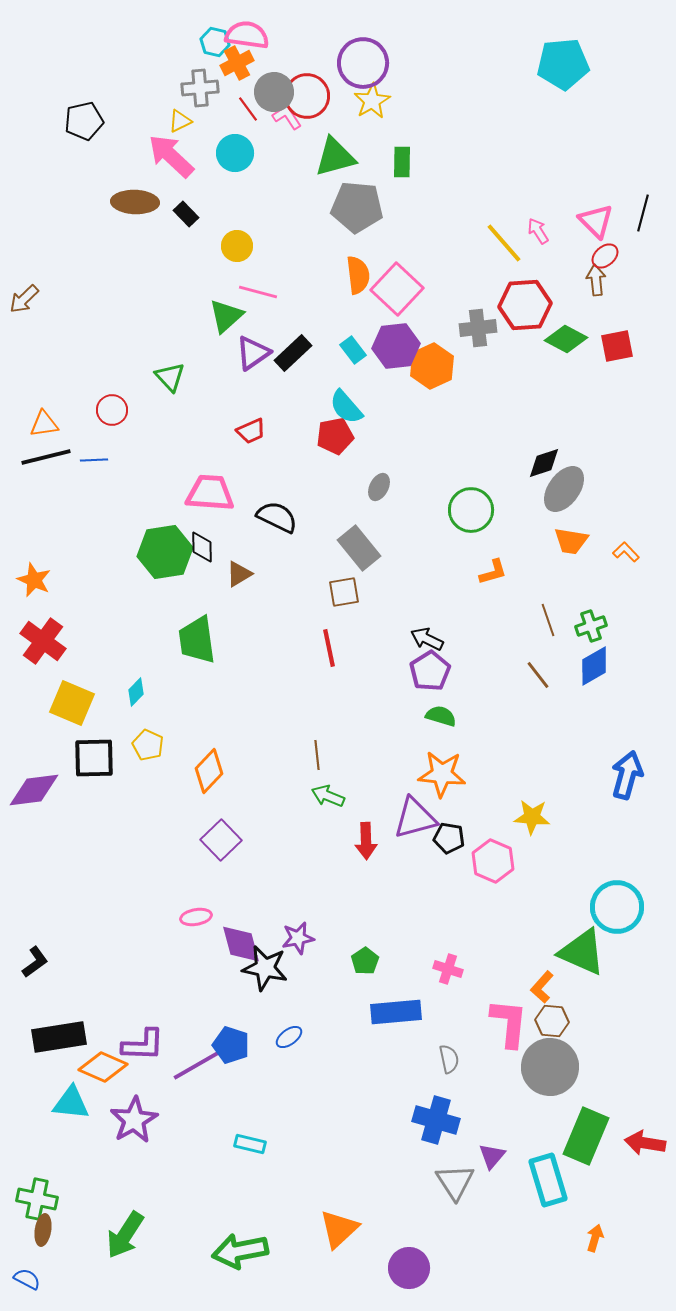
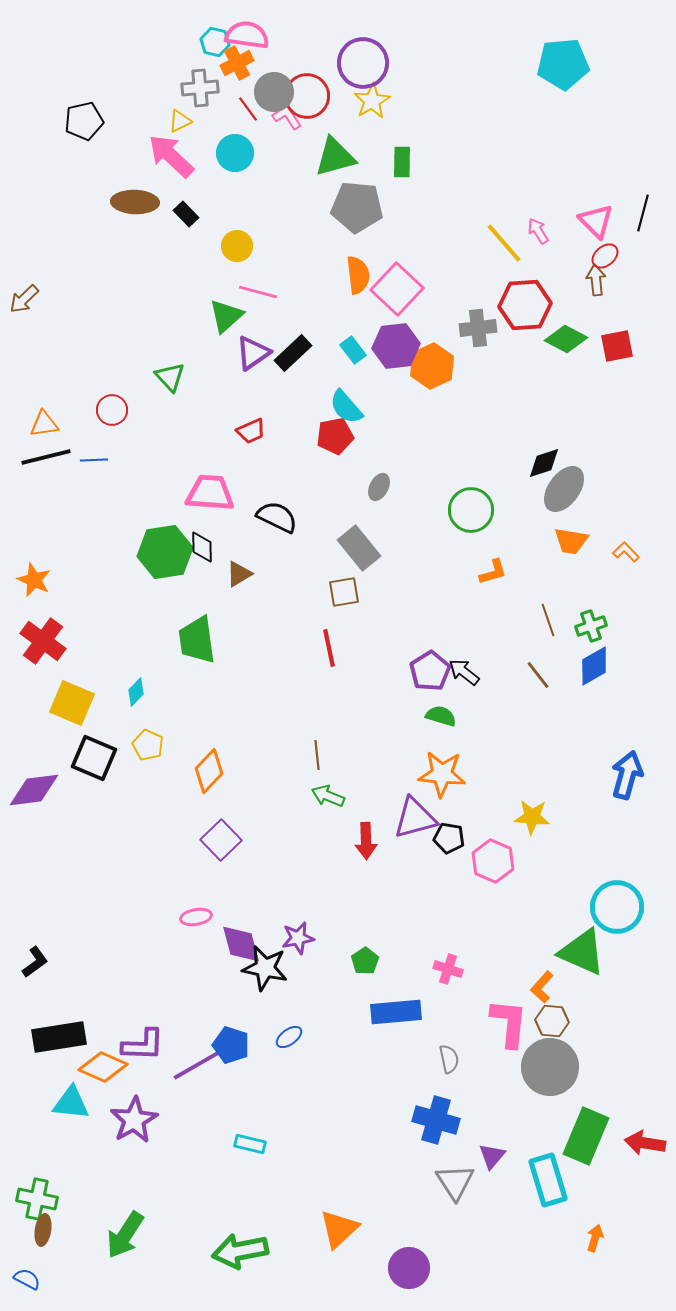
black arrow at (427, 639): moved 37 px right, 33 px down; rotated 12 degrees clockwise
black square at (94, 758): rotated 24 degrees clockwise
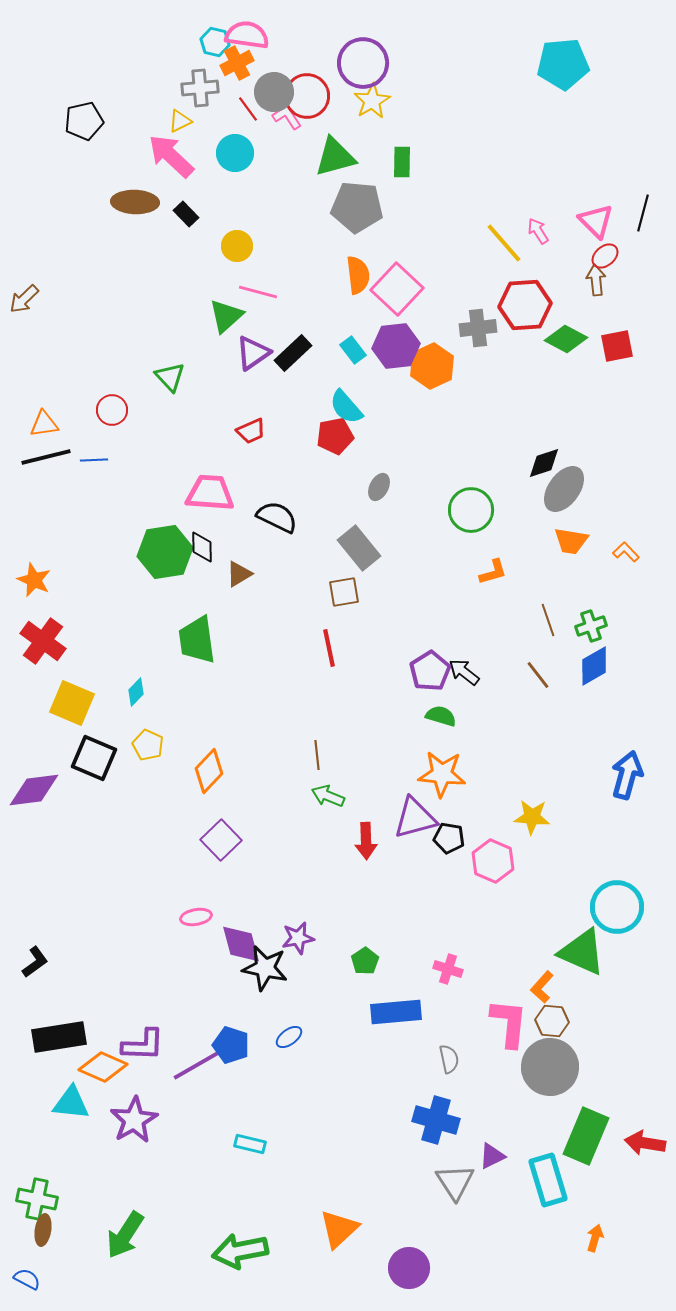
purple triangle at (492, 1156): rotated 24 degrees clockwise
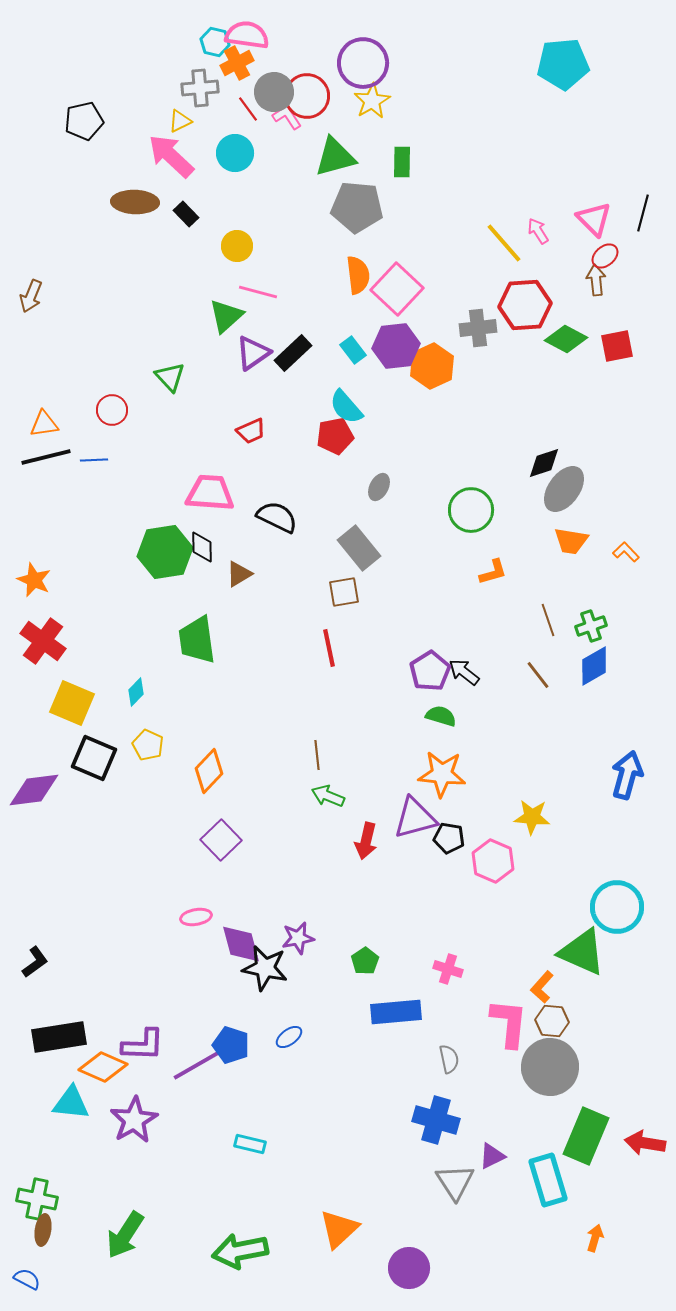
pink triangle at (596, 221): moved 2 px left, 2 px up
brown arrow at (24, 299): moved 7 px right, 3 px up; rotated 24 degrees counterclockwise
red arrow at (366, 841): rotated 15 degrees clockwise
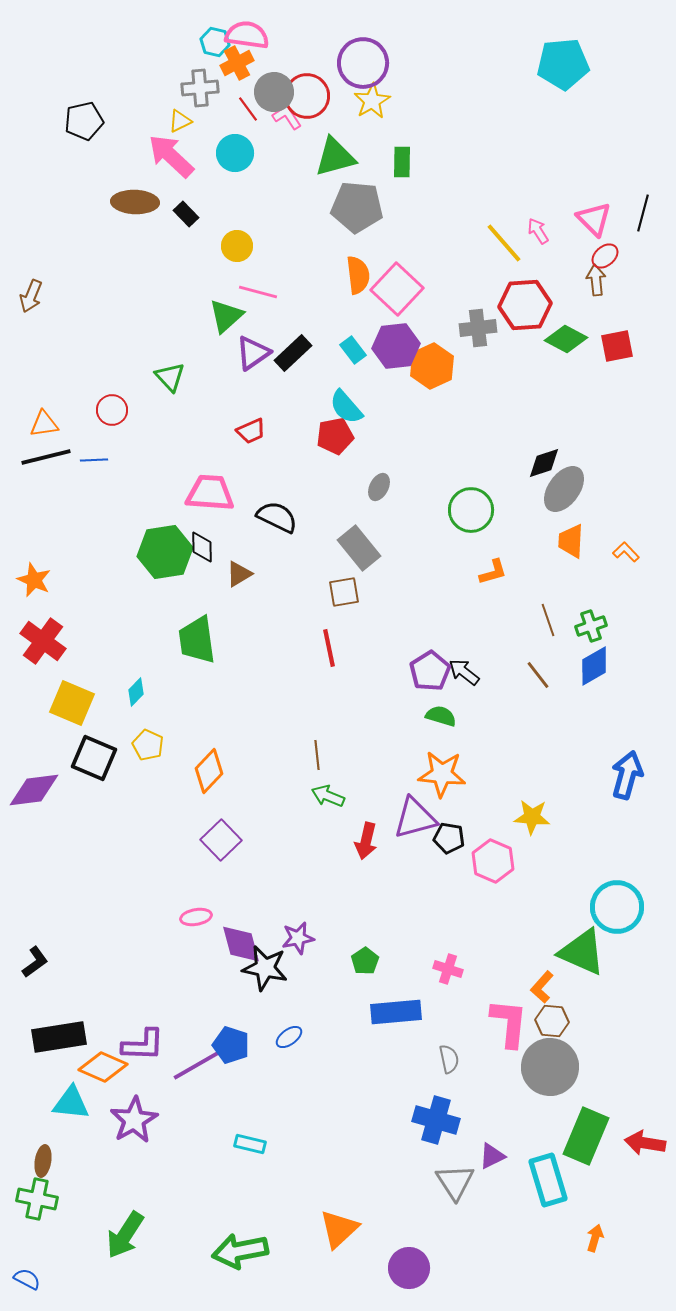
orange trapezoid at (571, 541): rotated 84 degrees clockwise
brown ellipse at (43, 1230): moved 69 px up
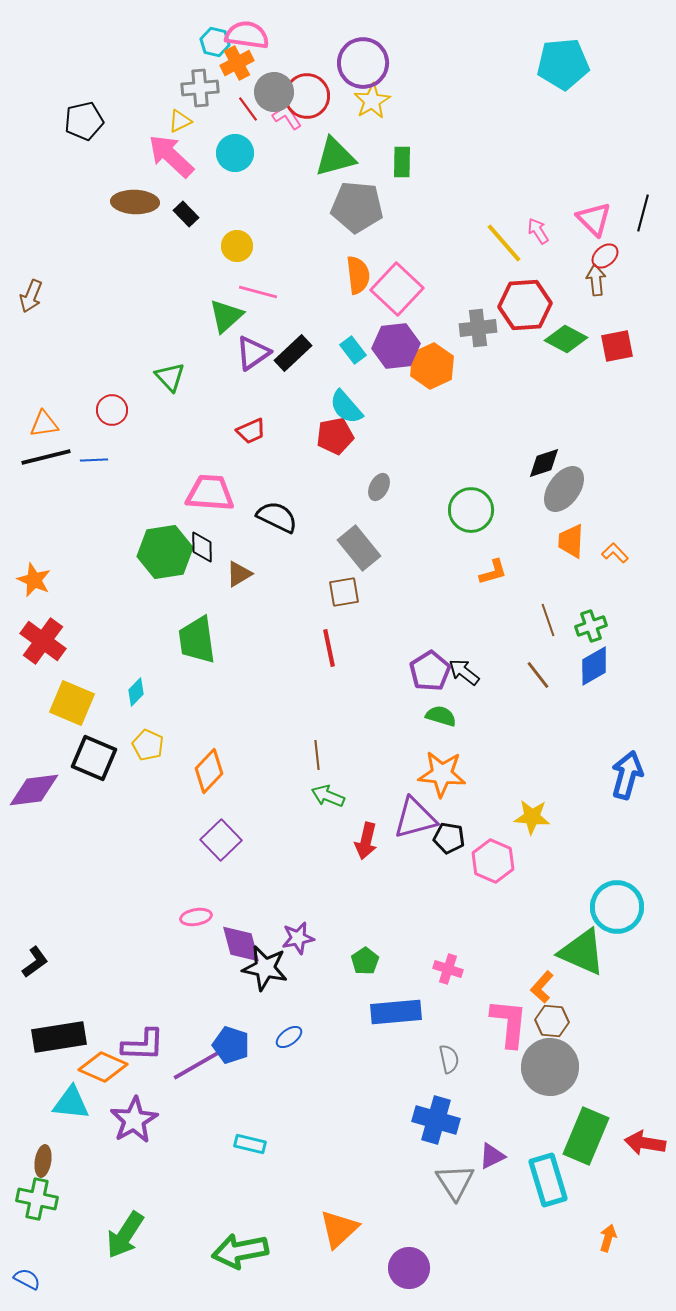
orange L-shape at (626, 552): moved 11 px left, 1 px down
orange arrow at (595, 1238): moved 13 px right
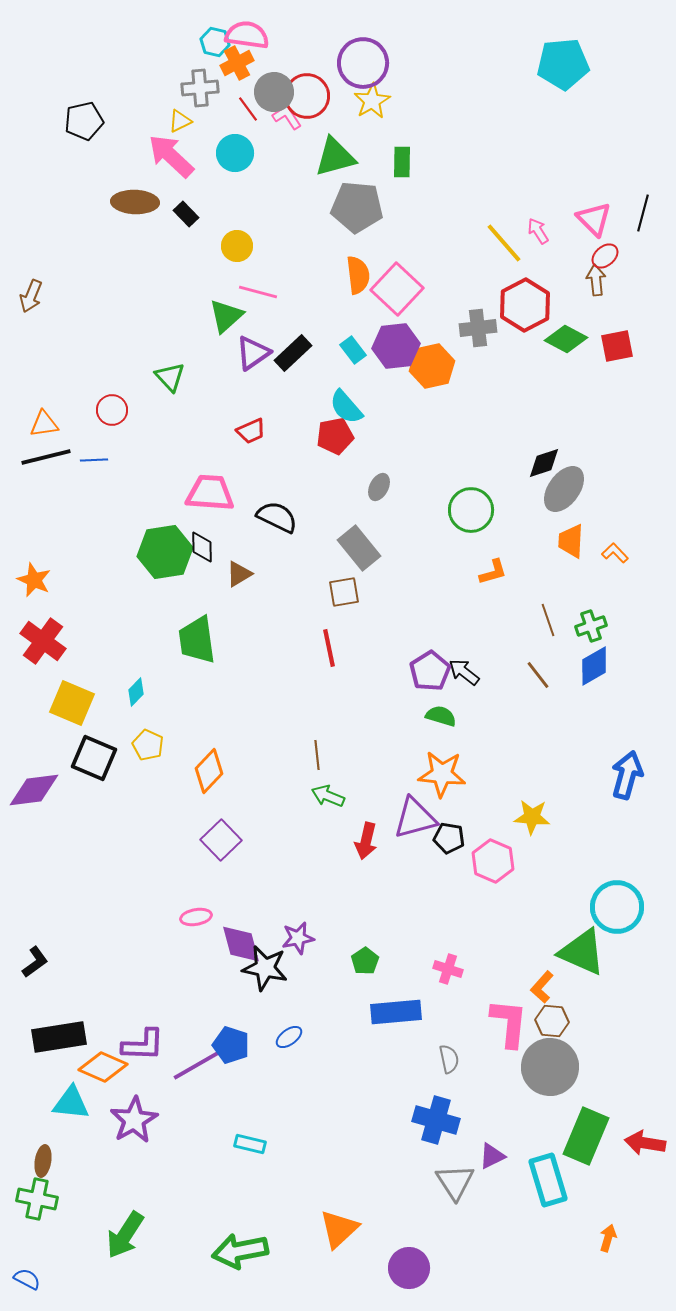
red hexagon at (525, 305): rotated 24 degrees counterclockwise
orange hexagon at (432, 366): rotated 12 degrees clockwise
